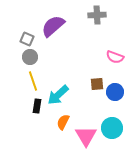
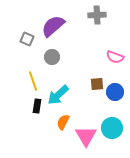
gray circle: moved 22 px right
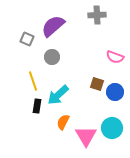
brown square: rotated 24 degrees clockwise
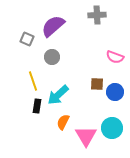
brown square: rotated 16 degrees counterclockwise
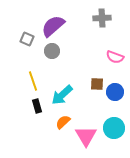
gray cross: moved 5 px right, 3 px down
gray circle: moved 6 px up
cyan arrow: moved 4 px right
black rectangle: rotated 24 degrees counterclockwise
orange semicircle: rotated 21 degrees clockwise
cyan circle: moved 2 px right
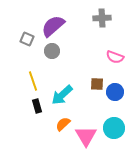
orange semicircle: moved 2 px down
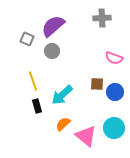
pink semicircle: moved 1 px left, 1 px down
pink triangle: rotated 20 degrees counterclockwise
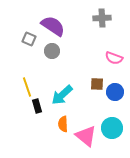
purple semicircle: rotated 75 degrees clockwise
gray square: moved 2 px right
yellow line: moved 6 px left, 6 px down
orange semicircle: rotated 49 degrees counterclockwise
cyan circle: moved 2 px left
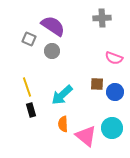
black rectangle: moved 6 px left, 4 px down
